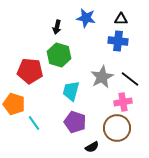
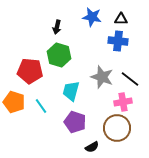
blue star: moved 6 px right, 1 px up
gray star: rotated 25 degrees counterclockwise
orange pentagon: moved 2 px up
cyan line: moved 7 px right, 17 px up
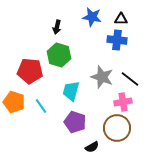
blue cross: moved 1 px left, 1 px up
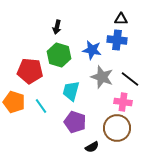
blue star: moved 33 px down
pink cross: rotated 18 degrees clockwise
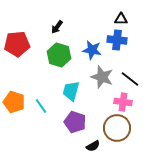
black arrow: rotated 24 degrees clockwise
red pentagon: moved 13 px left, 27 px up; rotated 10 degrees counterclockwise
black semicircle: moved 1 px right, 1 px up
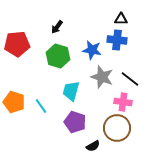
green hexagon: moved 1 px left, 1 px down
